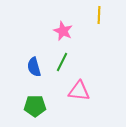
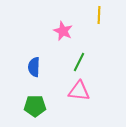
green line: moved 17 px right
blue semicircle: rotated 18 degrees clockwise
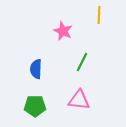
green line: moved 3 px right
blue semicircle: moved 2 px right, 2 px down
pink triangle: moved 9 px down
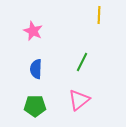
pink star: moved 30 px left
pink triangle: rotated 45 degrees counterclockwise
